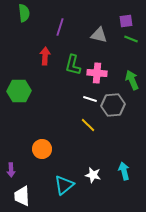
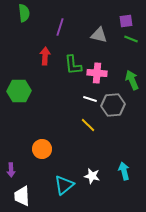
green L-shape: rotated 20 degrees counterclockwise
white star: moved 1 px left, 1 px down
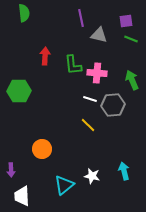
purple line: moved 21 px right, 9 px up; rotated 30 degrees counterclockwise
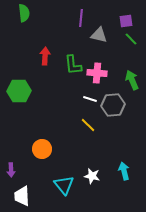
purple line: rotated 18 degrees clockwise
green line: rotated 24 degrees clockwise
cyan triangle: rotated 30 degrees counterclockwise
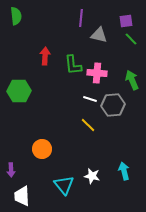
green semicircle: moved 8 px left, 3 px down
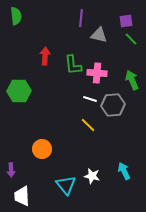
cyan arrow: rotated 12 degrees counterclockwise
cyan triangle: moved 2 px right
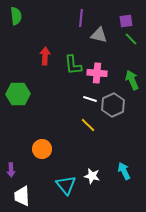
green hexagon: moved 1 px left, 3 px down
gray hexagon: rotated 20 degrees counterclockwise
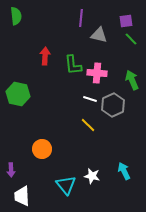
green hexagon: rotated 15 degrees clockwise
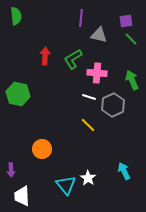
green L-shape: moved 6 px up; rotated 65 degrees clockwise
white line: moved 1 px left, 2 px up
white star: moved 4 px left, 2 px down; rotated 21 degrees clockwise
